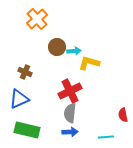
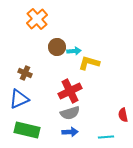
brown cross: moved 1 px down
gray semicircle: rotated 114 degrees counterclockwise
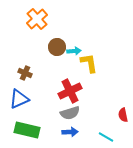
yellow L-shape: rotated 65 degrees clockwise
cyan line: rotated 35 degrees clockwise
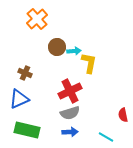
yellow L-shape: rotated 20 degrees clockwise
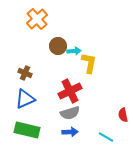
brown circle: moved 1 px right, 1 px up
blue triangle: moved 6 px right
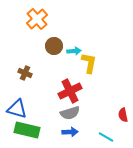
brown circle: moved 4 px left
blue triangle: moved 8 px left, 10 px down; rotated 40 degrees clockwise
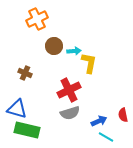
orange cross: rotated 15 degrees clockwise
red cross: moved 1 px left, 1 px up
blue arrow: moved 29 px right, 11 px up; rotated 21 degrees counterclockwise
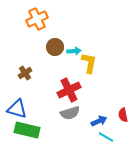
brown circle: moved 1 px right, 1 px down
brown cross: rotated 32 degrees clockwise
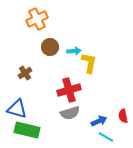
brown circle: moved 5 px left
red cross: rotated 10 degrees clockwise
red semicircle: moved 1 px down
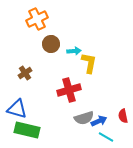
brown circle: moved 1 px right, 3 px up
gray semicircle: moved 14 px right, 5 px down
